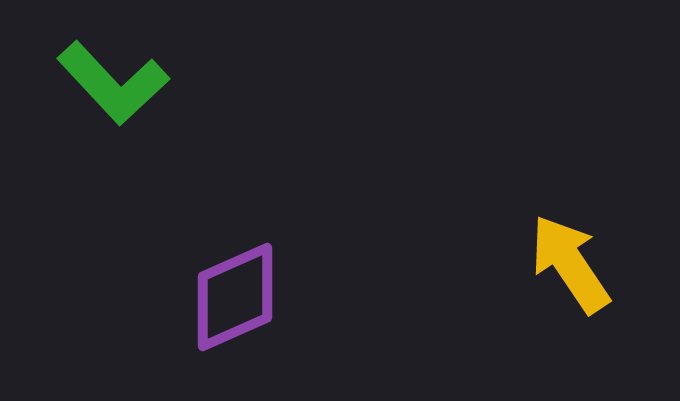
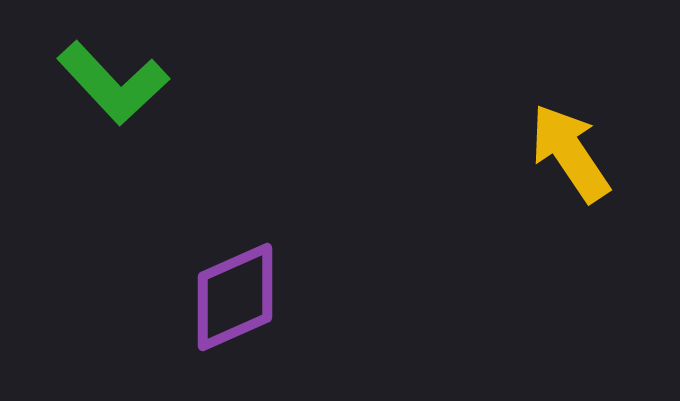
yellow arrow: moved 111 px up
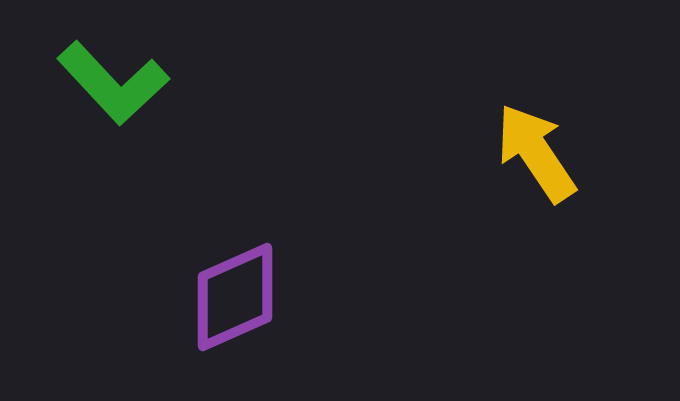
yellow arrow: moved 34 px left
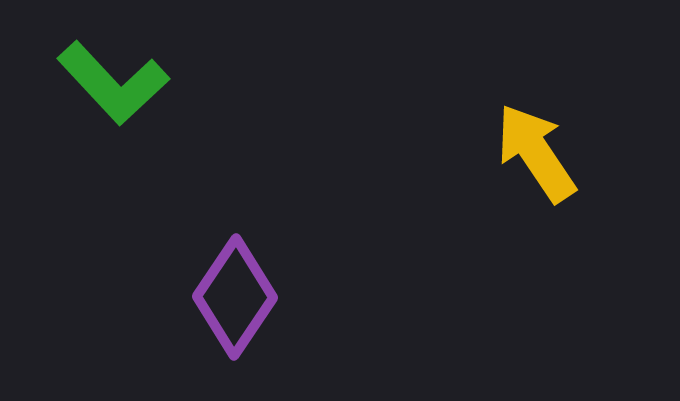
purple diamond: rotated 32 degrees counterclockwise
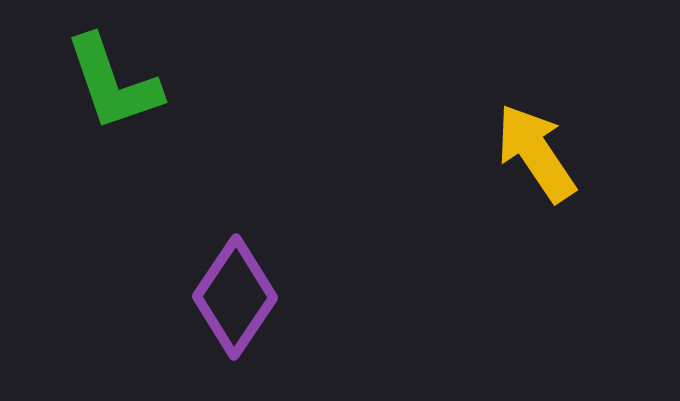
green L-shape: rotated 24 degrees clockwise
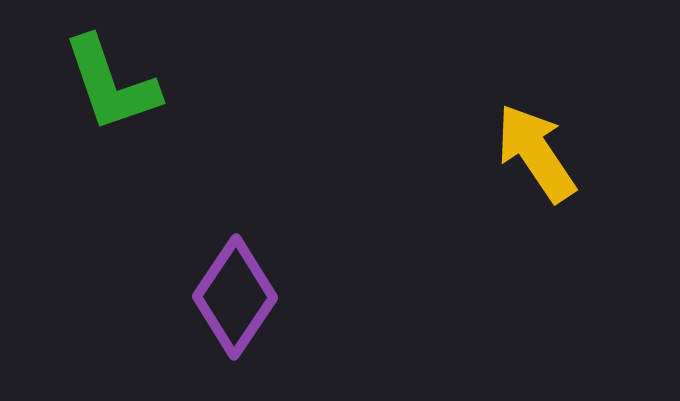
green L-shape: moved 2 px left, 1 px down
